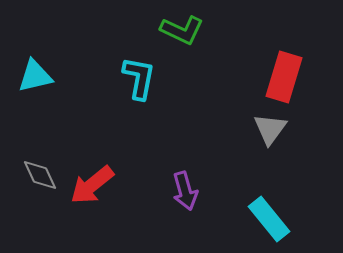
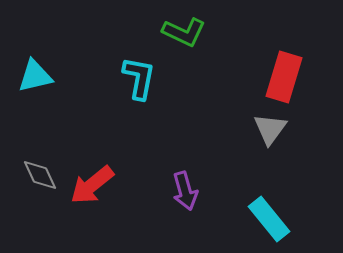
green L-shape: moved 2 px right, 2 px down
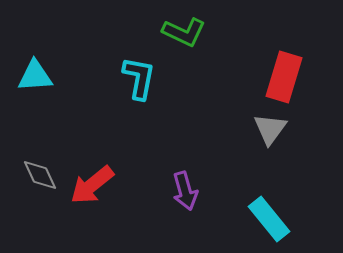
cyan triangle: rotated 9 degrees clockwise
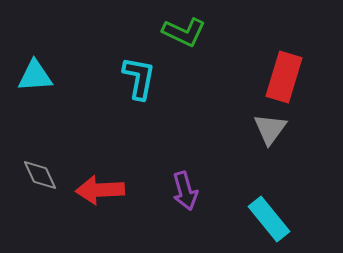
red arrow: moved 8 px right, 5 px down; rotated 36 degrees clockwise
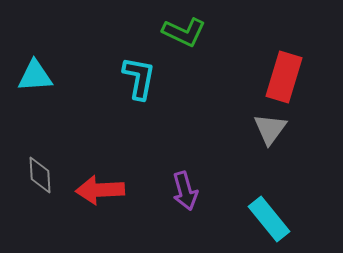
gray diamond: rotated 21 degrees clockwise
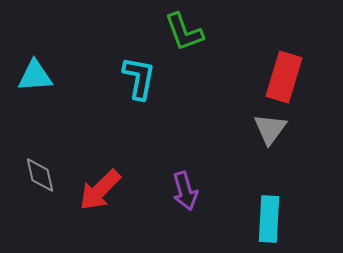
green L-shape: rotated 45 degrees clockwise
gray diamond: rotated 9 degrees counterclockwise
red arrow: rotated 42 degrees counterclockwise
cyan rectangle: rotated 42 degrees clockwise
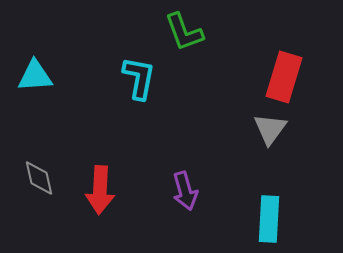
gray diamond: moved 1 px left, 3 px down
red arrow: rotated 42 degrees counterclockwise
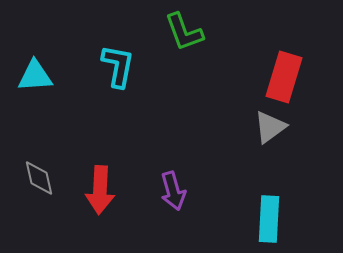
cyan L-shape: moved 21 px left, 12 px up
gray triangle: moved 2 px up; rotated 18 degrees clockwise
purple arrow: moved 12 px left
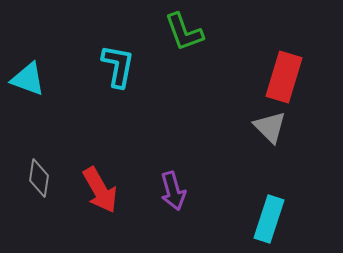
cyan triangle: moved 7 px left, 3 px down; rotated 24 degrees clockwise
gray triangle: rotated 39 degrees counterclockwise
gray diamond: rotated 21 degrees clockwise
red arrow: rotated 33 degrees counterclockwise
cyan rectangle: rotated 15 degrees clockwise
